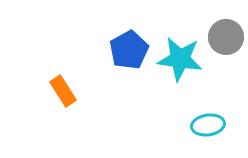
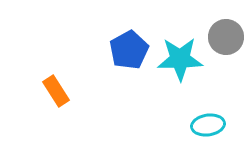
cyan star: rotated 9 degrees counterclockwise
orange rectangle: moved 7 px left
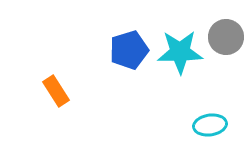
blue pentagon: rotated 12 degrees clockwise
cyan star: moved 7 px up
cyan ellipse: moved 2 px right
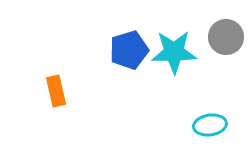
cyan star: moved 6 px left
orange rectangle: rotated 20 degrees clockwise
